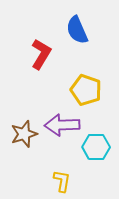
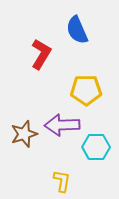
yellow pentagon: rotated 20 degrees counterclockwise
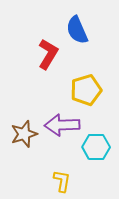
red L-shape: moved 7 px right
yellow pentagon: rotated 16 degrees counterclockwise
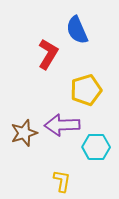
brown star: moved 1 px up
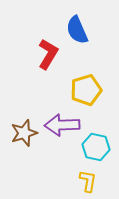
cyan hexagon: rotated 12 degrees clockwise
yellow L-shape: moved 26 px right
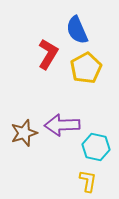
yellow pentagon: moved 22 px up; rotated 12 degrees counterclockwise
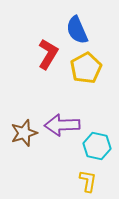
cyan hexagon: moved 1 px right, 1 px up
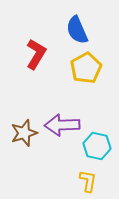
red L-shape: moved 12 px left
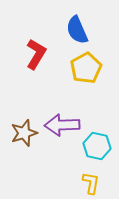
yellow L-shape: moved 3 px right, 2 px down
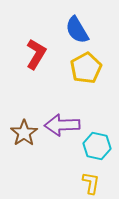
blue semicircle: rotated 8 degrees counterclockwise
brown star: rotated 16 degrees counterclockwise
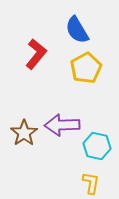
red L-shape: rotated 8 degrees clockwise
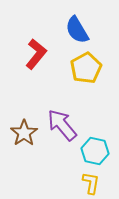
purple arrow: rotated 52 degrees clockwise
cyan hexagon: moved 2 px left, 5 px down
